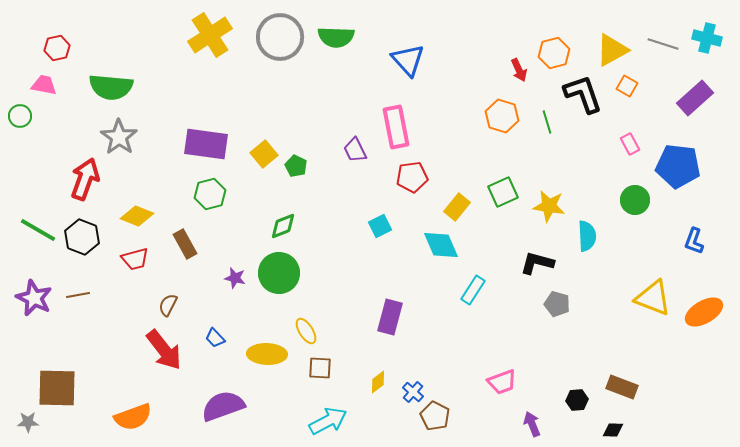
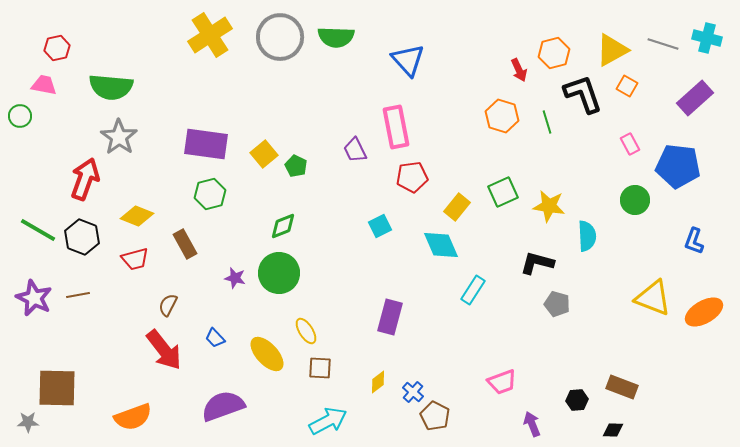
yellow ellipse at (267, 354): rotated 45 degrees clockwise
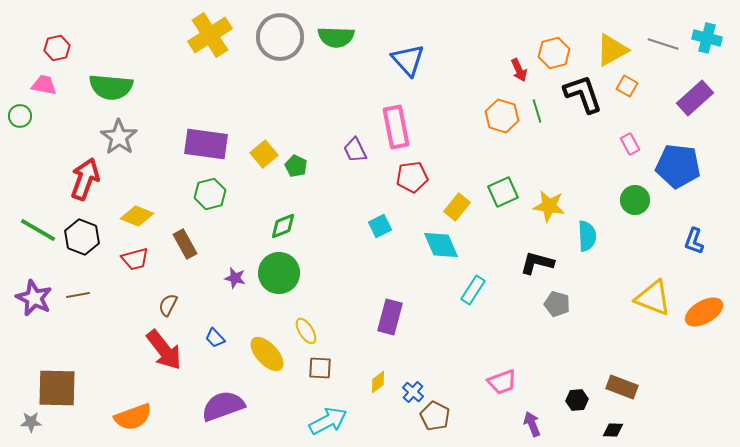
green line at (547, 122): moved 10 px left, 11 px up
gray star at (28, 422): moved 3 px right
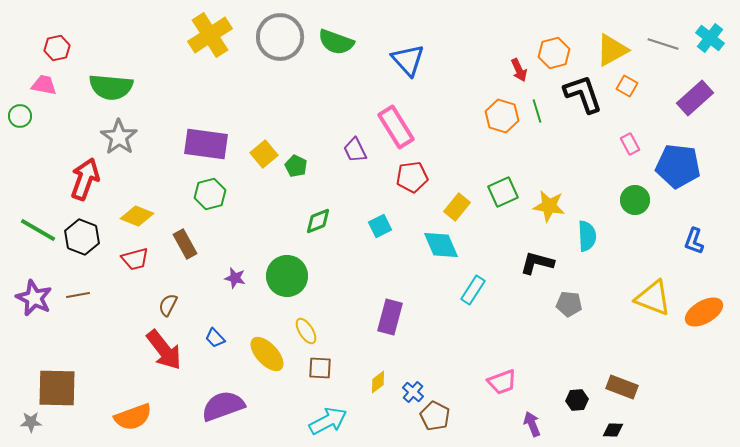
green semicircle at (336, 37): moved 5 px down; rotated 18 degrees clockwise
cyan cross at (707, 38): moved 3 px right; rotated 24 degrees clockwise
pink rectangle at (396, 127): rotated 21 degrees counterclockwise
green diamond at (283, 226): moved 35 px right, 5 px up
green circle at (279, 273): moved 8 px right, 3 px down
gray pentagon at (557, 304): moved 12 px right; rotated 10 degrees counterclockwise
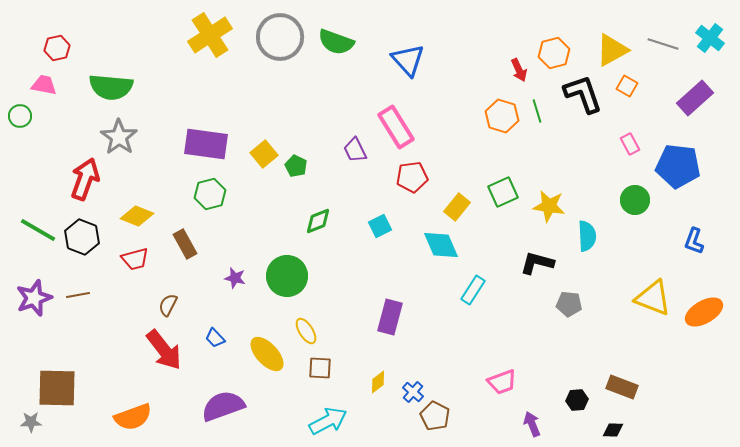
purple star at (34, 298): rotated 27 degrees clockwise
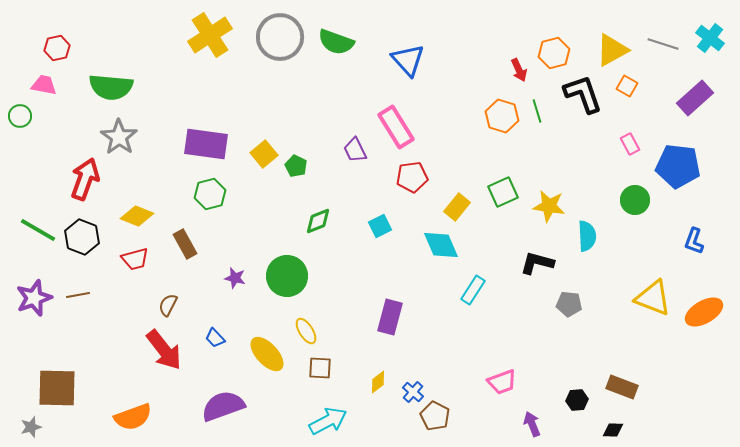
gray star at (31, 422): moved 5 px down; rotated 15 degrees counterclockwise
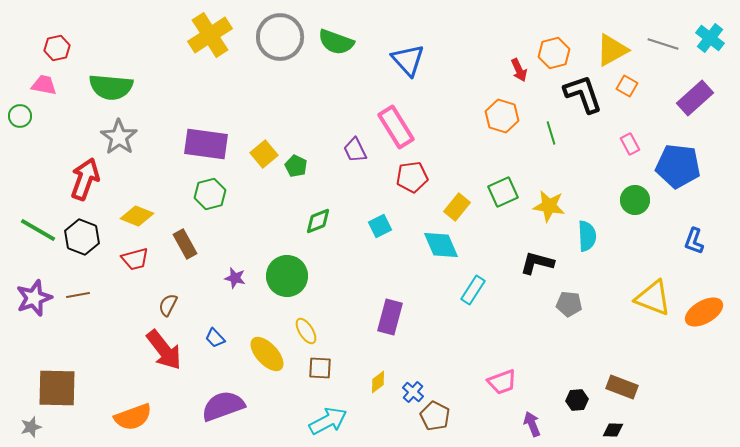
green line at (537, 111): moved 14 px right, 22 px down
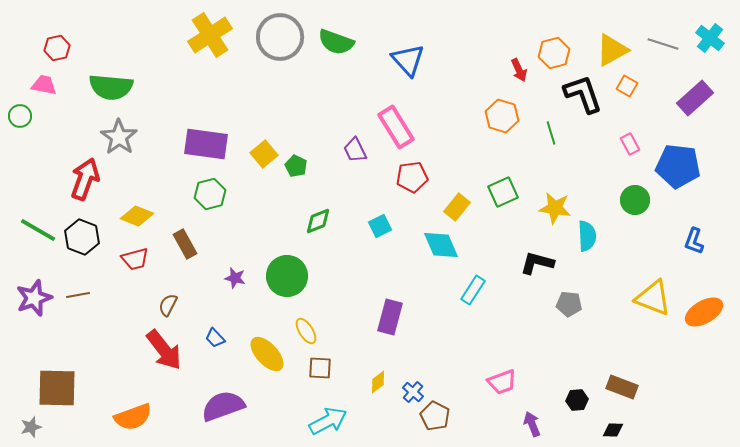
yellow star at (549, 206): moved 6 px right, 2 px down
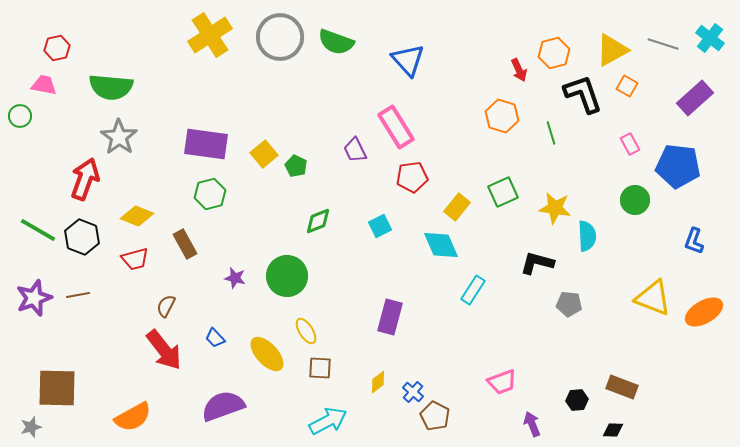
brown semicircle at (168, 305): moved 2 px left, 1 px down
orange semicircle at (133, 417): rotated 9 degrees counterclockwise
